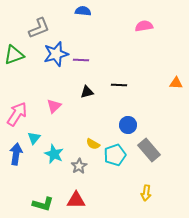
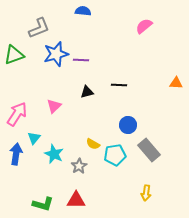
pink semicircle: rotated 30 degrees counterclockwise
cyan pentagon: rotated 10 degrees clockwise
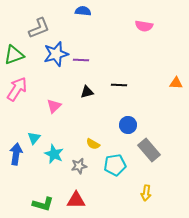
pink semicircle: rotated 132 degrees counterclockwise
pink arrow: moved 25 px up
cyan pentagon: moved 10 px down
gray star: rotated 21 degrees clockwise
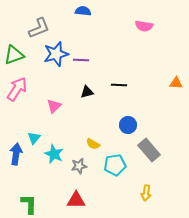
green L-shape: moved 14 px left; rotated 105 degrees counterclockwise
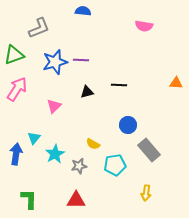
blue star: moved 1 px left, 8 px down
cyan star: moved 1 px right; rotated 18 degrees clockwise
green L-shape: moved 5 px up
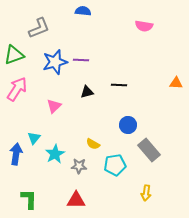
gray star: rotated 14 degrees clockwise
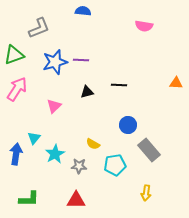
green L-shape: rotated 90 degrees clockwise
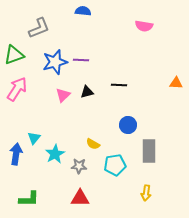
pink triangle: moved 9 px right, 11 px up
gray rectangle: moved 1 px down; rotated 40 degrees clockwise
red triangle: moved 4 px right, 2 px up
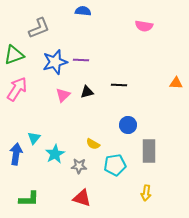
red triangle: moved 2 px right; rotated 18 degrees clockwise
